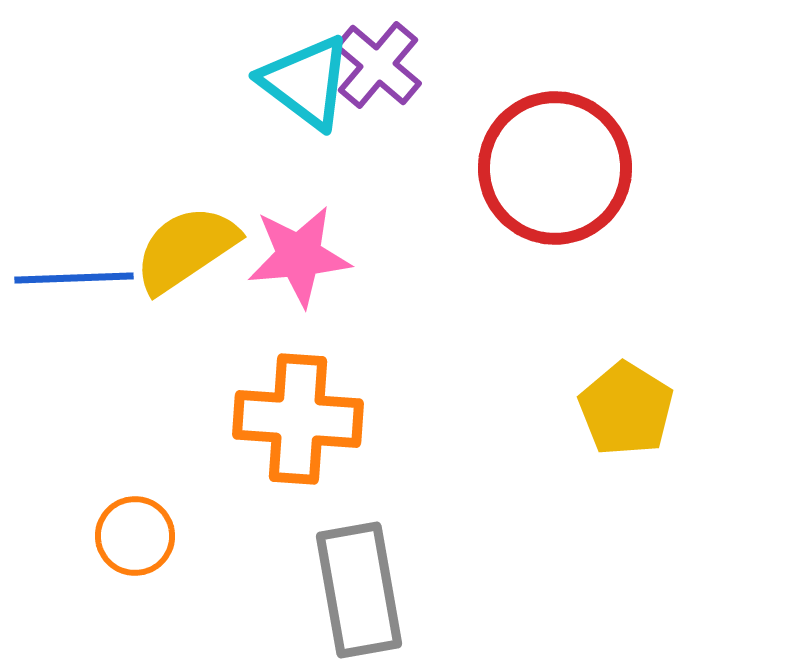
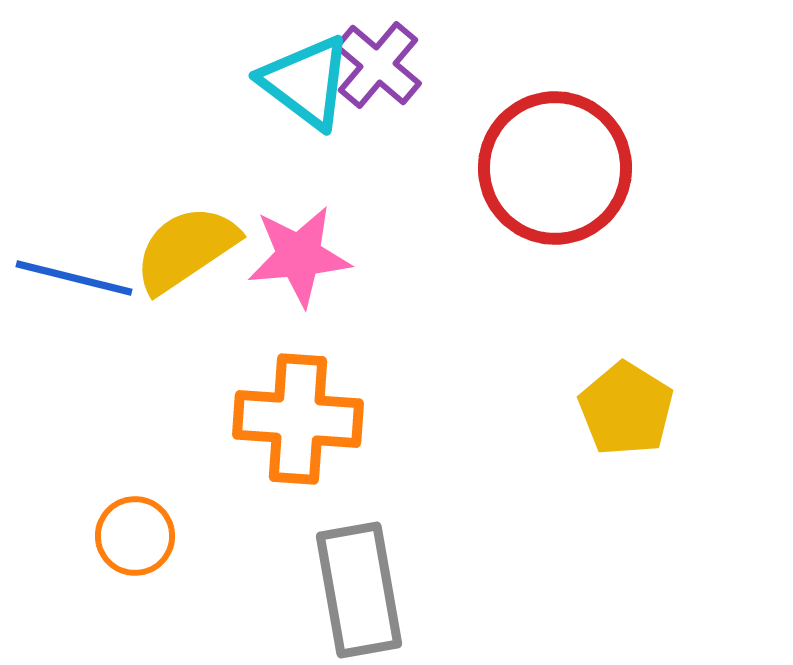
blue line: rotated 16 degrees clockwise
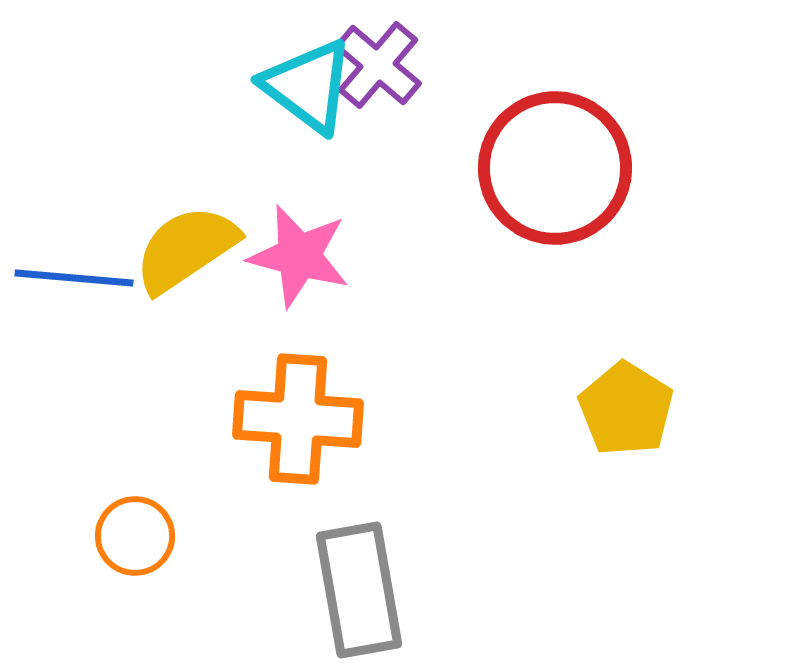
cyan triangle: moved 2 px right, 4 px down
pink star: rotated 20 degrees clockwise
blue line: rotated 9 degrees counterclockwise
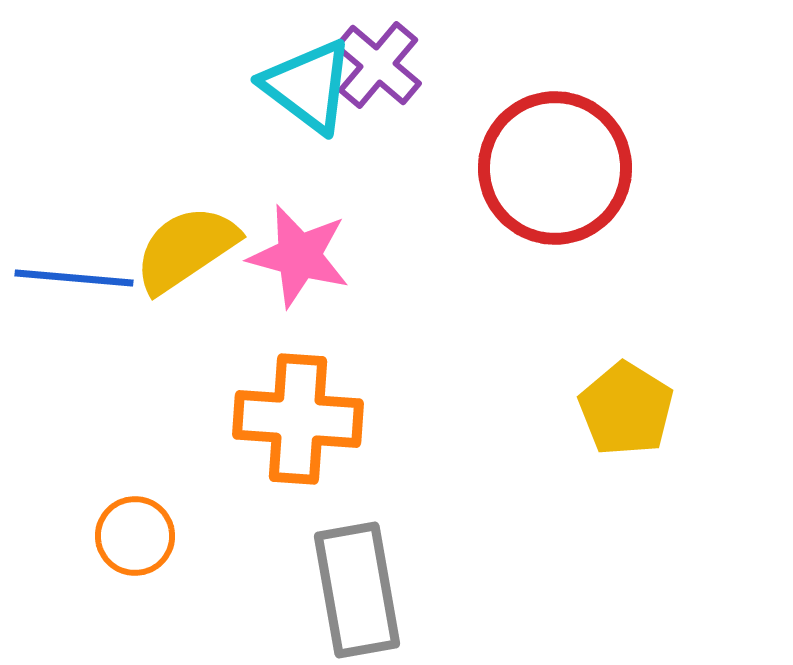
gray rectangle: moved 2 px left
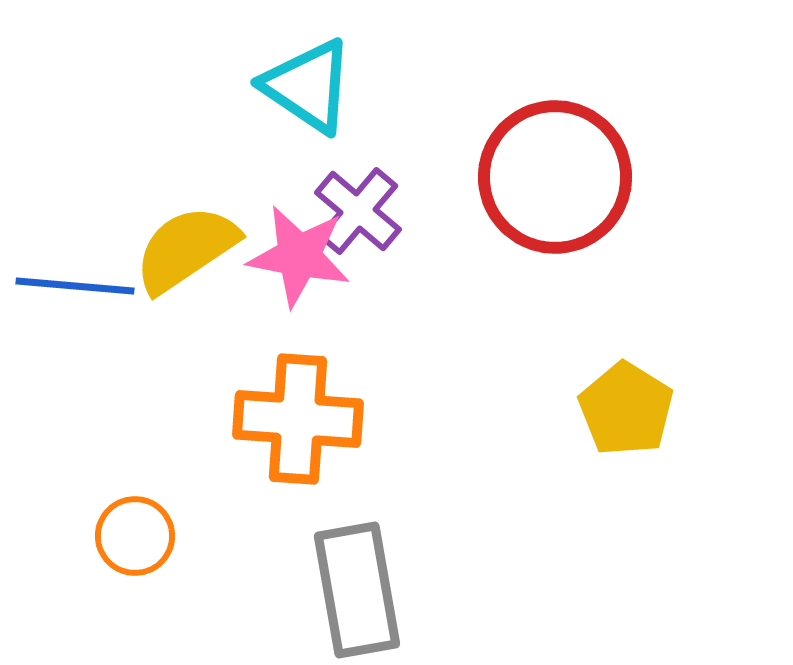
purple cross: moved 20 px left, 146 px down
cyan triangle: rotated 3 degrees counterclockwise
red circle: moved 9 px down
pink star: rotated 4 degrees counterclockwise
blue line: moved 1 px right, 8 px down
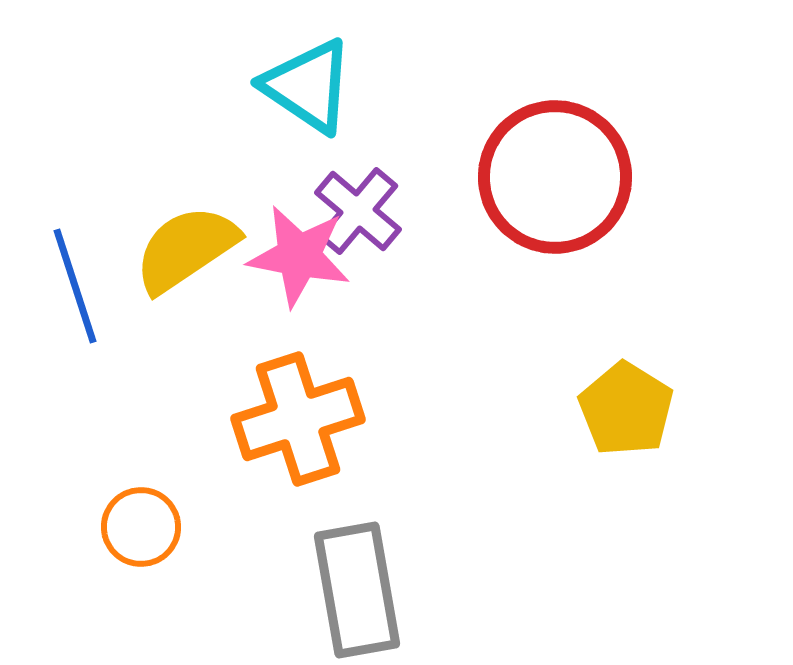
blue line: rotated 67 degrees clockwise
orange cross: rotated 22 degrees counterclockwise
orange circle: moved 6 px right, 9 px up
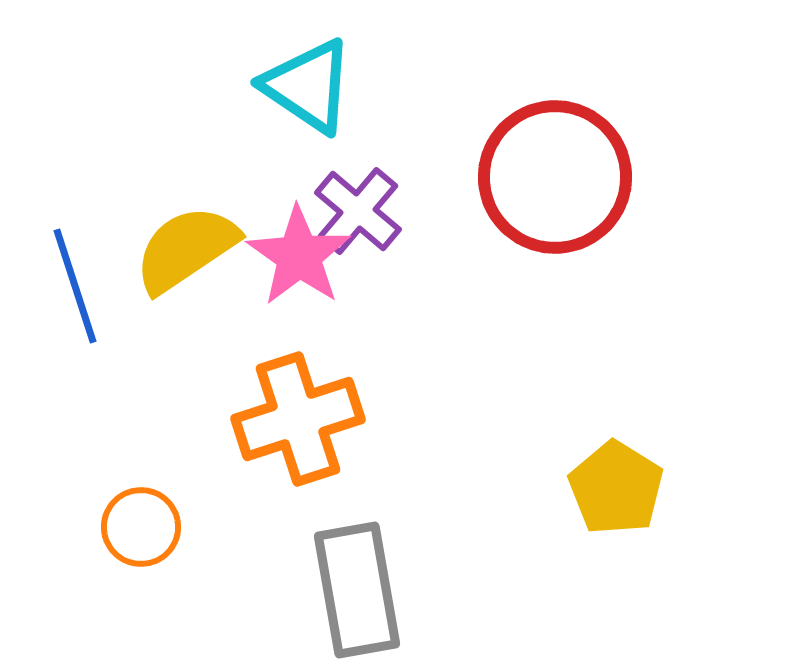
pink star: rotated 24 degrees clockwise
yellow pentagon: moved 10 px left, 79 px down
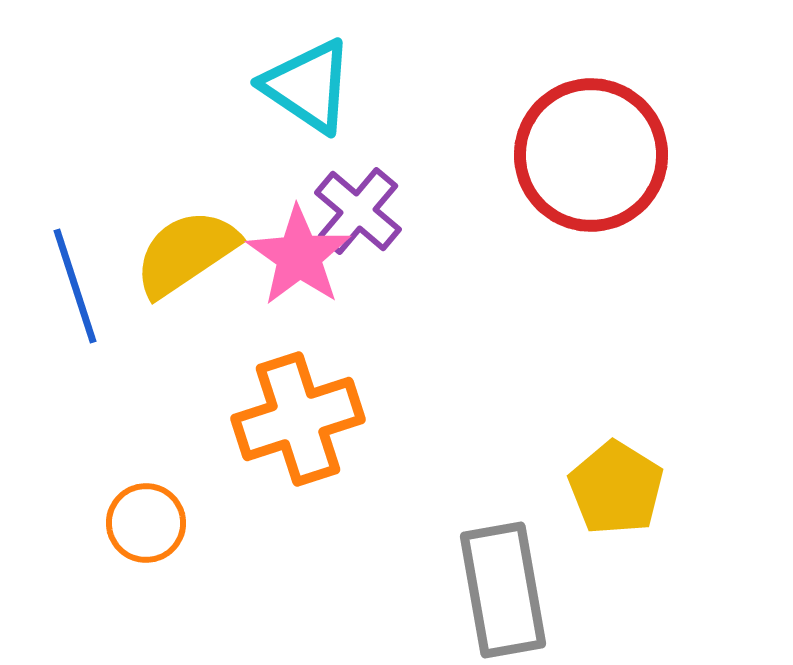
red circle: moved 36 px right, 22 px up
yellow semicircle: moved 4 px down
orange circle: moved 5 px right, 4 px up
gray rectangle: moved 146 px right
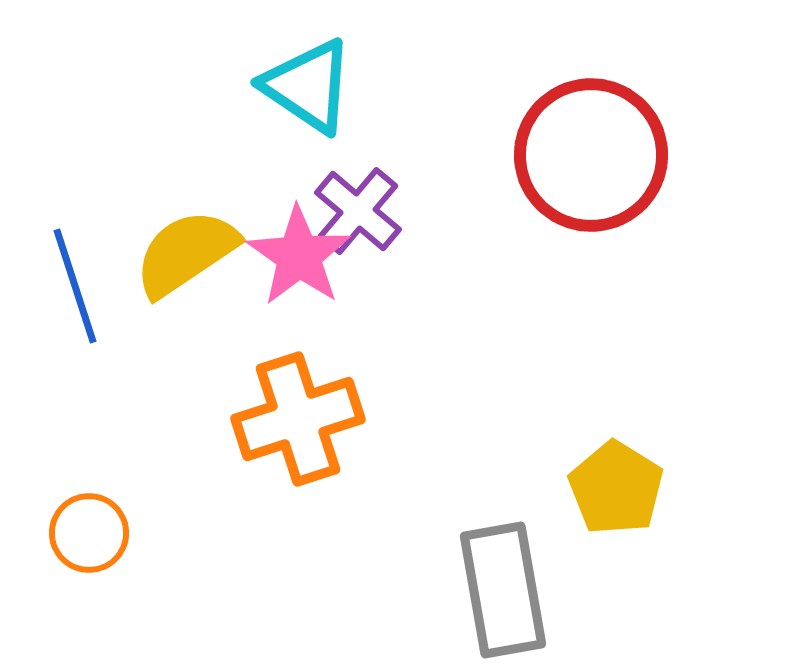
orange circle: moved 57 px left, 10 px down
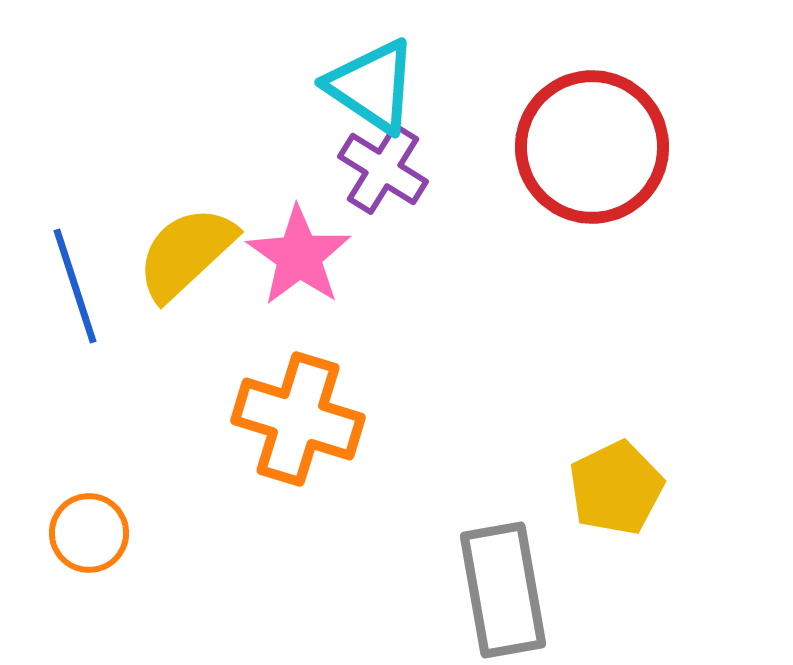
cyan triangle: moved 64 px right
red circle: moved 1 px right, 8 px up
purple cross: moved 25 px right, 42 px up; rotated 8 degrees counterclockwise
yellow semicircle: rotated 9 degrees counterclockwise
orange cross: rotated 35 degrees clockwise
yellow pentagon: rotated 14 degrees clockwise
